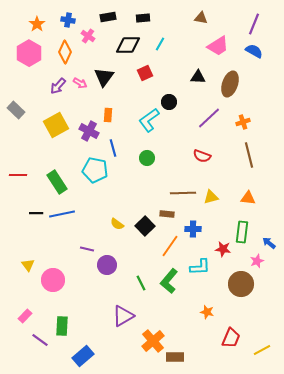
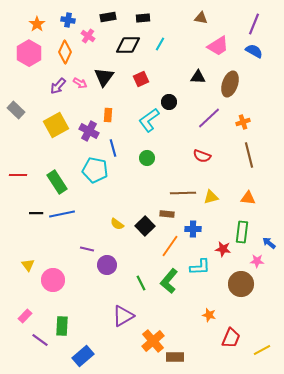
red square at (145, 73): moved 4 px left, 6 px down
pink star at (257, 261): rotated 24 degrees clockwise
orange star at (207, 312): moved 2 px right, 3 px down
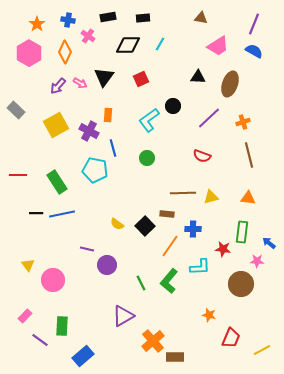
black circle at (169, 102): moved 4 px right, 4 px down
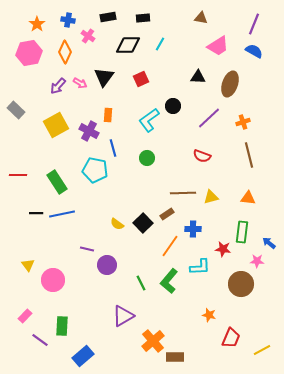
pink hexagon at (29, 53): rotated 20 degrees clockwise
brown rectangle at (167, 214): rotated 40 degrees counterclockwise
black square at (145, 226): moved 2 px left, 3 px up
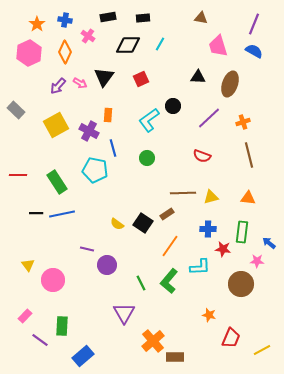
blue cross at (68, 20): moved 3 px left
pink trapezoid at (218, 46): rotated 105 degrees clockwise
pink hexagon at (29, 53): rotated 15 degrees counterclockwise
black square at (143, 223): rotated 12 degrees counterclockwise
blue cross at (193, 229): moved 15 px right
purple triangle at (123, 316): moved 1 px right, 3 px up; rotated 30 degrees counterclockwise
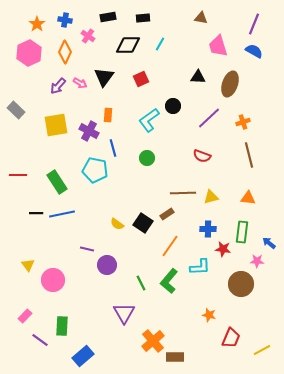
yellow square at (56, 125): rotated 20 degrees clockwise
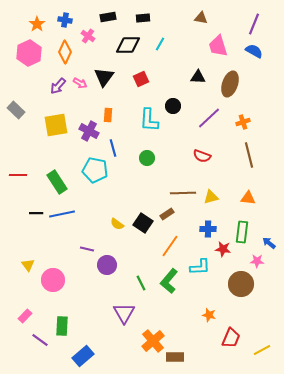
cyan L-shape at (149, 120): rotated 50 degrees counterclockwise
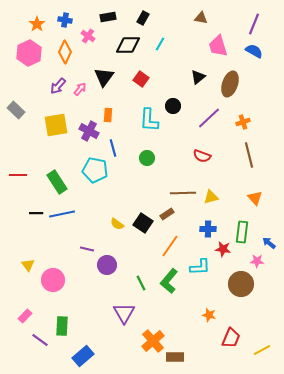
black rectangle at (143, 18): rotated 56 degrees counterclockwise
black triangle at (198, 77): rotated 42 degrees counterclockwise
red square at (141, 79): rotated 28 degrees counterclockwise
pink arrow at (80, 83): moved 6 px down; rotated 80 degrees counterclockwise
orange triangle at (248, 198): moved 7 px right; rotated 42 degrees clockwise
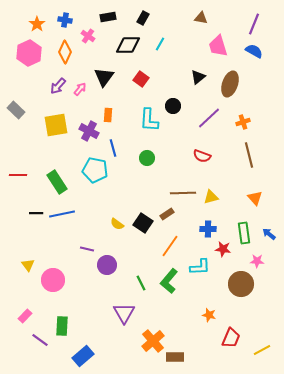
green rectangle at (242, 232): moved 2 px right, 1 px down; rotated 15 degrees counterclockwise
blue arrow at (269, 243): moved 9 px up
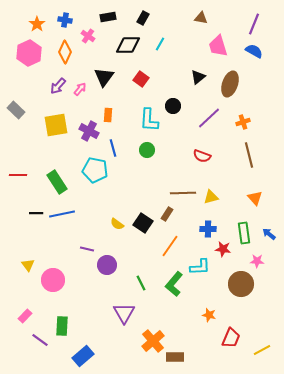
green circle at (147, 158): moved 8 px up
brown rectangle at (167, 214): rotated 24 degrees counterclockwise
green L-shape at (169, 281): moved 5 px right, 3 px down
